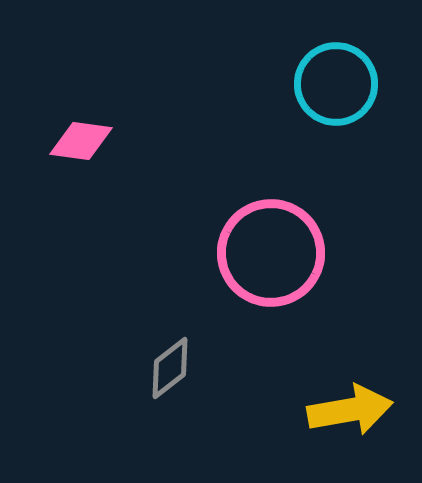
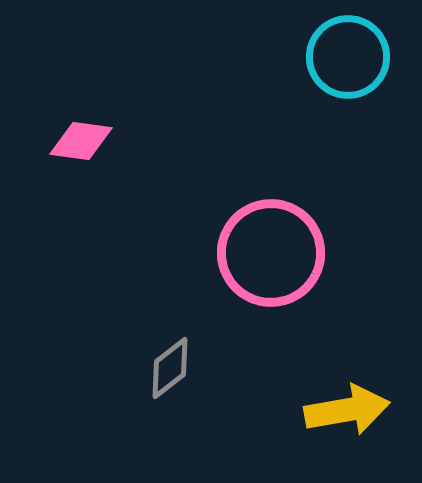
cyan circle: moved 12 px right, 27 px up
yellow arrow: moved 3 px left
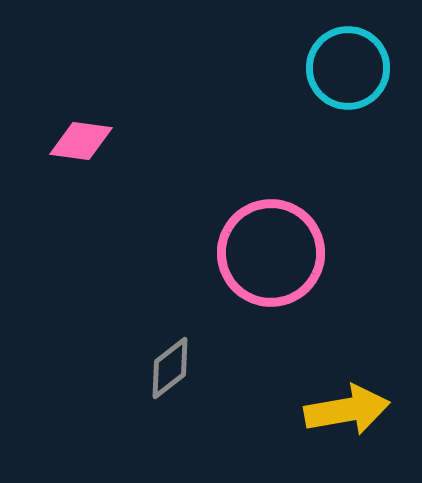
cyan circle: moved 11 px down
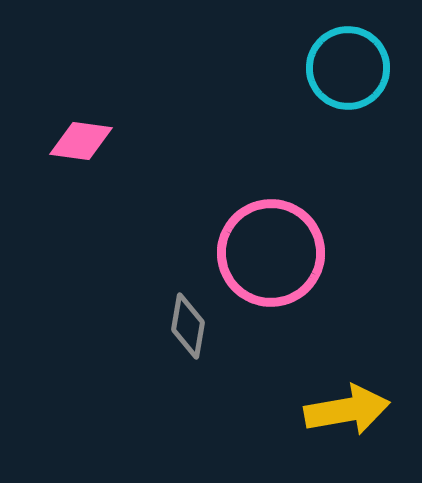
gray diamond: moved 18 px right, 42 px up; rotated 42 degrees counterclockwise
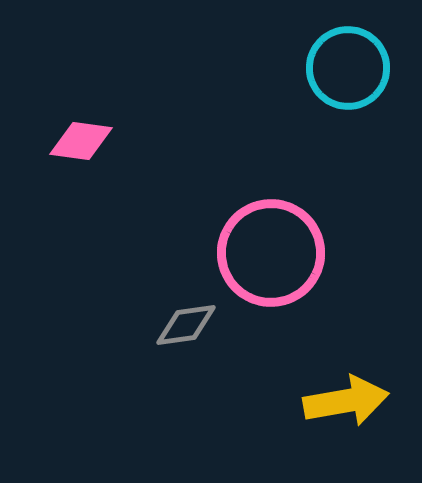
gray diamond: moved 2 px left, 1 px up; rotated 72 degrees clockwise
yellow arrow: moved 1 px left, 9 px up
